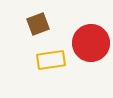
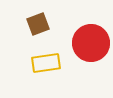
yellow rectangle: moved 5 px left, 3 px down
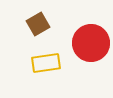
brown square: rotated 10 degrees counterclockwise
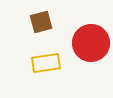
brown square: moved 3 px right, 2 px up; rotated 15 degrees clockwise
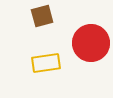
brown square: moved 1 px right, 6 px up
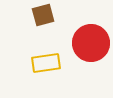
brown square: moved 1 px right, 1 px up
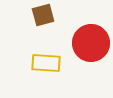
yellow rectangle: rotated 12 degrees clockwise
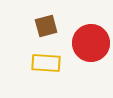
brown square: moved 3 px right, 11 px down
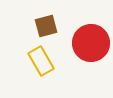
yellow rectangle: moved 5 px left, 2 px up; rotated 56 degrees clockwise
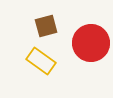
yellow rectangle: rotated 24 degrees counterclockwise
